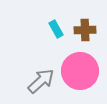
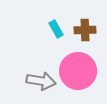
pink circle: moved 2 px left
gray arrow: rotated 52 degrees clockwise
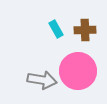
gray arrow: moved 1 px right, 1 px up
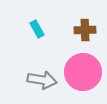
cyan rectangle: moved 19 px left
pink circle: moved 5 px right, 1 px down
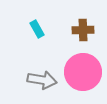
brown cross: moved 2 px left
